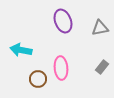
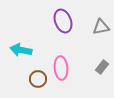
gray triangle: moved 1 px right, 1 px up
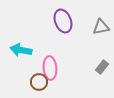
pink ellipse: moved 11 px left
brown circle: moved 1 px right, 3 px down
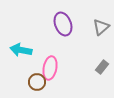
purple ellipse: moved 3 px down
gray triangle: rotated 30 degrees counterclockwise
pink ellipse: rotated 15 degrees clockwise
brown circle: moved 2 px left
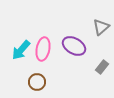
purple ellipse: moved 11 px right, 22 px down; rotated 40 degrees counterclockwise
cyan arrow: rotated 60 degrees counterclockwise
pink ellipse: moved 7 px left, 19 px up
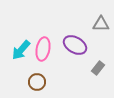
gray triangle: moved 3 px up; rotated 42 degrees clockwise
purple ellipse: moved 1 px right, 1 px up
gray rectangle: moved 4 px left, 1 px down
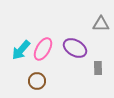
purple ellipse: moved 3 px down
pink ellipse: rotated 20 degrees clockwise
gray rectangle: rotated 40 degrees counterclockwise
brown circle: moved 1 px up
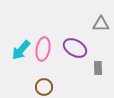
pink ellipse: rotated 20 degrees counterclockwise
brown circle: moved 7 px right, 6 px down
